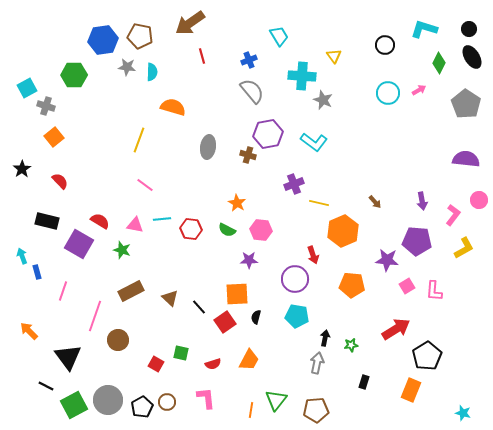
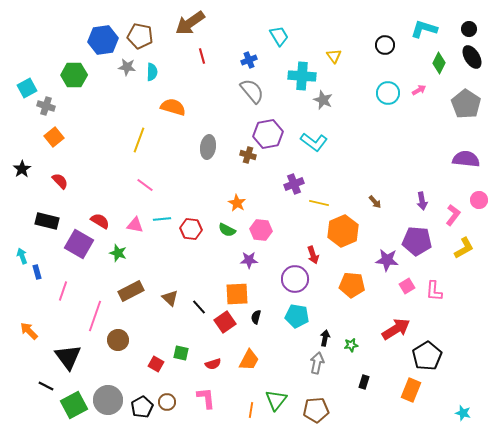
green star at (122, 250): moved 4 px left, 3 px down
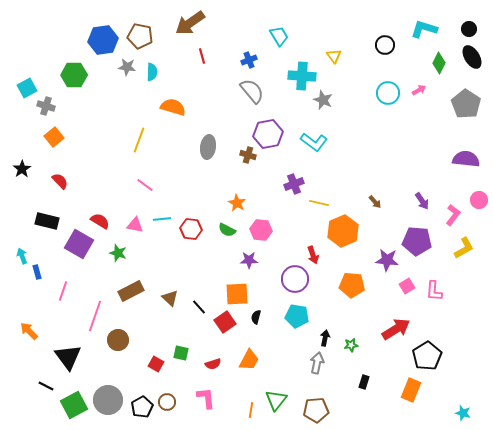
purple arrow at (422, 201): rotated 24 degrees counterclockwise
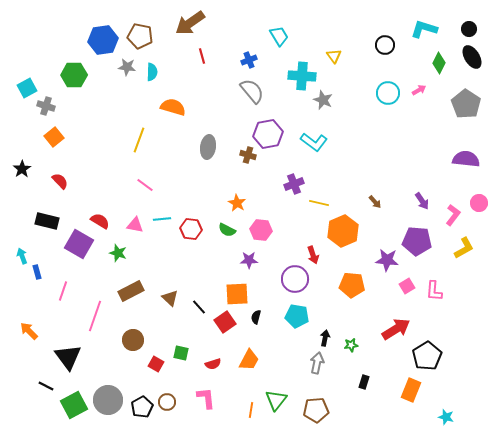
pink circle at (479, 200): moved 3 px down
brown circle at (118, 340): moved 15 px right
cyan star at (463, 413): moved 17 px left, 4 px down
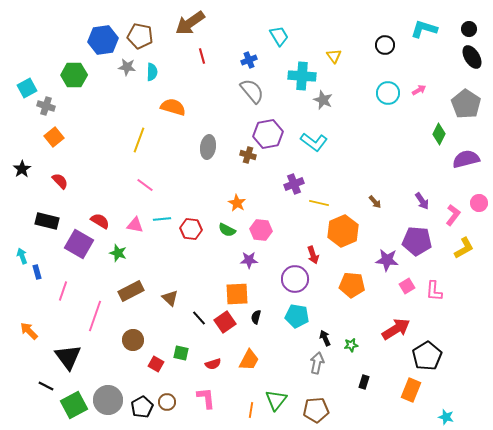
green diamond at (439, 63): moved 71 px down
purple semicircle at (466, 159): rotated 20 degrees counterclockwise
black line at (199, 307): moved 11 px down
black arrow at (325, 338): rotated 35 degrees counterclockwise
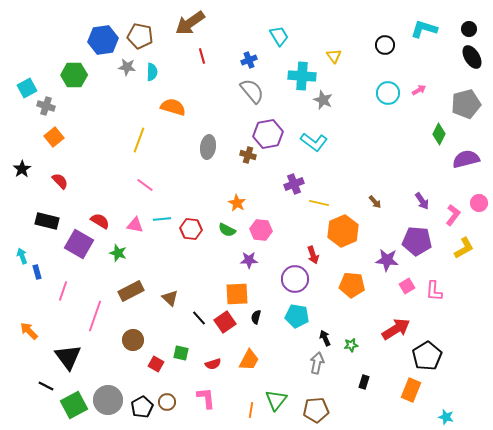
gray pentagon at (466, 104): rotated 24 degrees clockwise
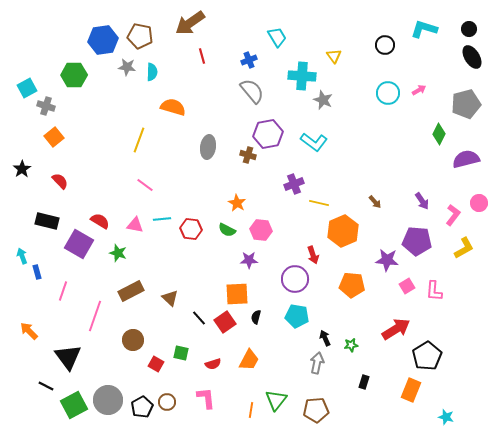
cyan trapezoid at (279, 36): moved 2 px left, 1 px down
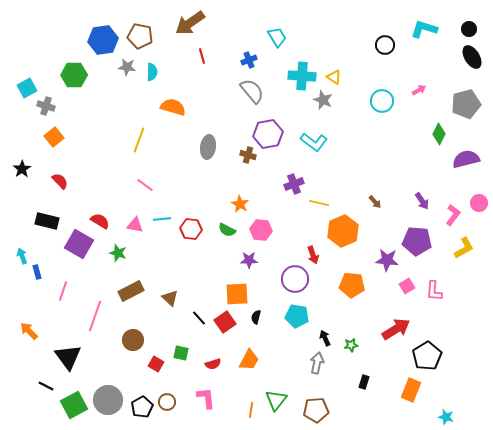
yellow triangle at (334, 56): moved 21 px down; rotated 21 degrees counterclockwise
cyan circle at (388, 93): moved 6 px left, 8 px down
orange star at (237, 203): moved 3 px right, 1 px down
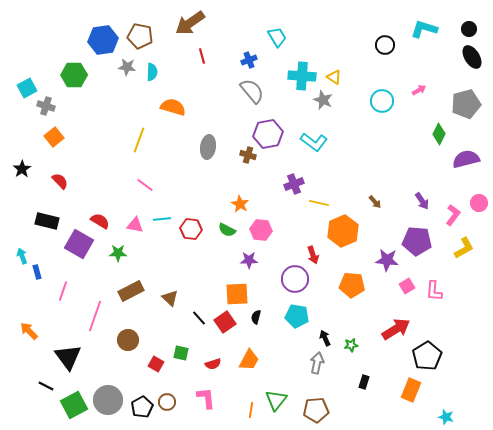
green star at (118, 253): rotated 18 degrees counterclockwise
brown circle at (133, 340): moved 5 px left
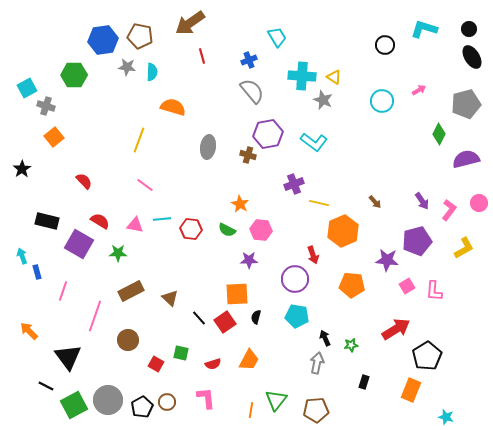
red semicircle at (60, 181): moved 24 px right
pink L-shape at (453, 215): moved 4 px left, 5 px up
purple pentagon at (417, 241): rotated 20 degrees counterclockwise
